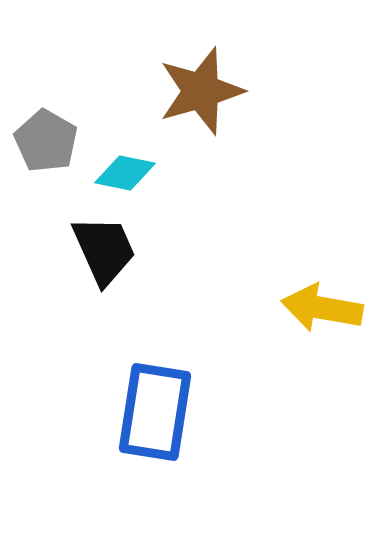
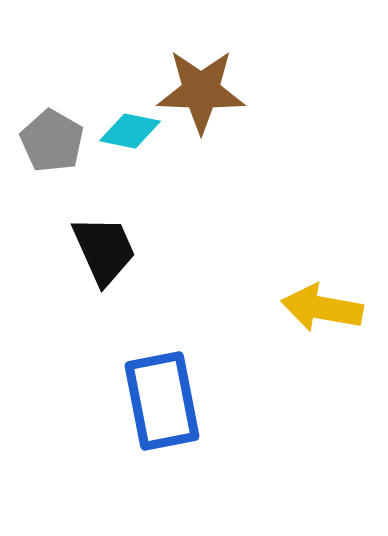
brown star: rotated 18 degrees clockwise
gray pentagon: moved 6 px right
cyan diamond: moved 5 px right, 42 px up
blue rectangle: moved 7 px right, 11 px up; rotated 20 degrees counterclockwise
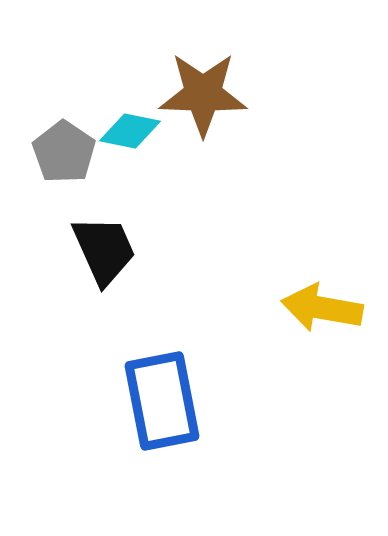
brown star: moved 2 px right, 3 px down
gray pentagon: moved 12 px right, 11 px down; rotated 4 degrees clockwise
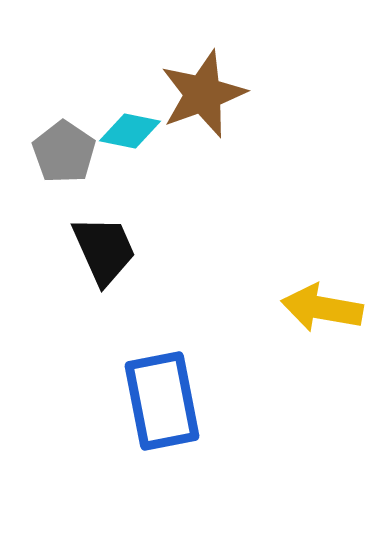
brown star: rotated 22 degrees counterclockwise
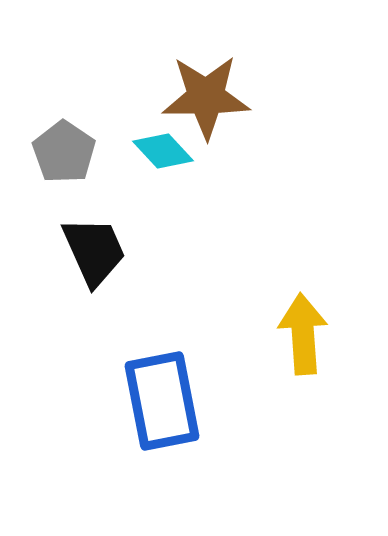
brown star: moved 3 px right, 3 px down; rotated 20 degrees clockwise
cyan diamond: moved 33 px right, 20 px down; rotated 36 degrees clockwise
black trapezoid: moved 10 px left, 1 px down
yellow arrow: moved 19 px left, 26 px down; rotated 76 degrees clockwise
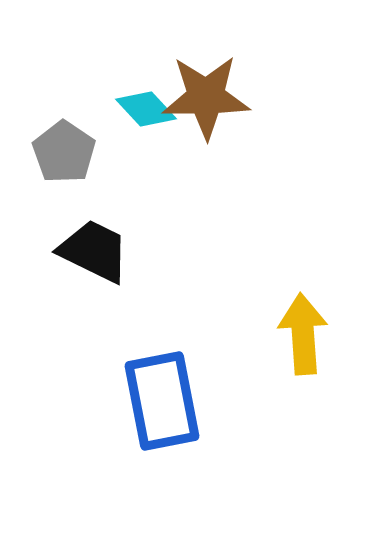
cyan diamond: moved 17 px left, 42 px up
black trapezoid: rotated 40 degrees counterclockwise
